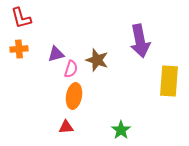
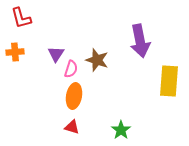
orange cross: moved 4 px left, 3 px down
purple triangle: rotated 42 degrees counterclockwise
red triangle: moved 6 px right; rotated 21 degrees clockwise
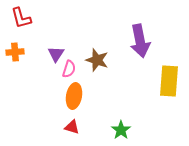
pink semicircle: moved 2 px left
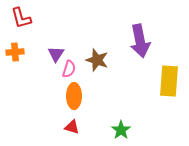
orange ellipse: rotated 10 degrees counterclockwise
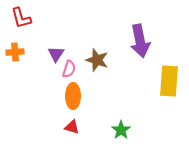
orange ellipse: moved 1 px left
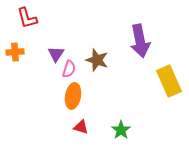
red L-shape: moved 6 px right
yellow rectangle: rotated 28 degrees counterclockwise
orange ellipse: rotated 10 degrees clockwise
red triangle: moved 9 px right
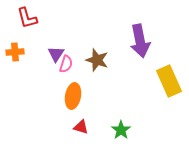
pink semicircle: moved 3 px left, 5 px up
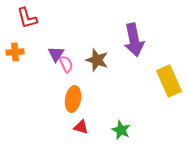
purple arrow: moved 6 px left, 1 px up
pink semicircle: rotated 42 degrees counterclockwise
orange ellipse: moved 3 px down
green star: rotated 12 degrees counterclockwise
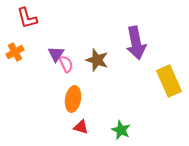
purple arrow: moved 2 px right, 3 px down
orange cross: rotated 24 degrees counterclockwise
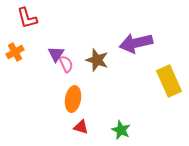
purple arrow: rotated 88 degrees clockwise
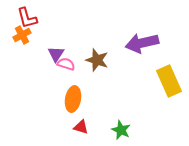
purple arrow: moved 6 px right
orange cross: moved 7 px right, 17 px up
pink semicircle: rotated 48 degrees counterclockwise
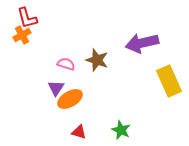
purple triangle: moved 34 px down
orange ellipse: moved 3 px left; rotated 50 degrees clockwise
red triangle: moved 2 px left, 5 px down
